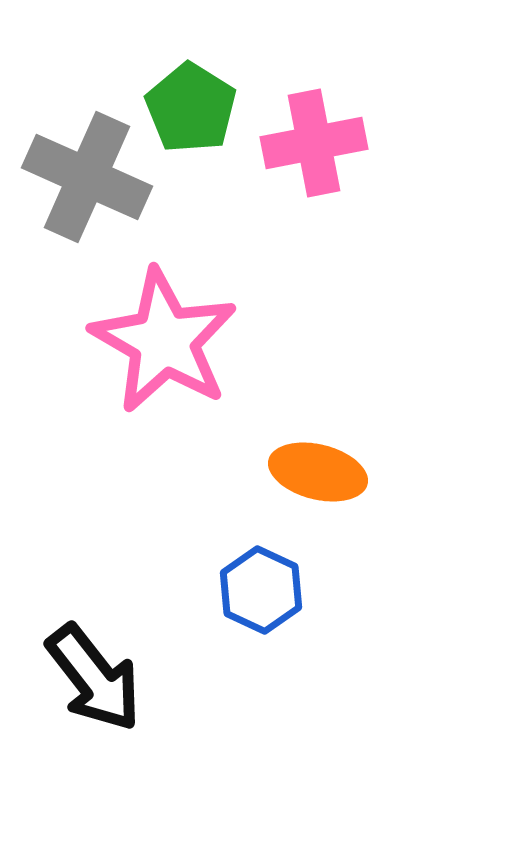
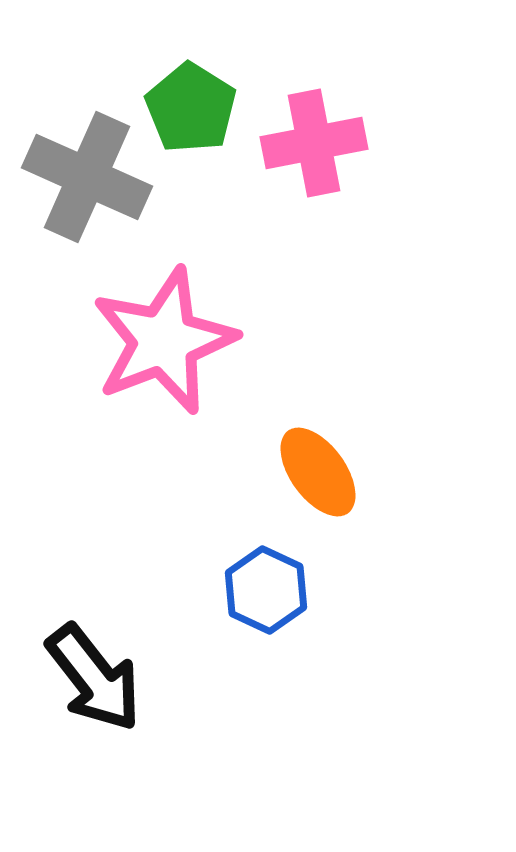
pink star: rotated 21 degrees clockwise
orange ellipse: rotated 40 degrees clockwise
blue hexagon: moved 5 px right
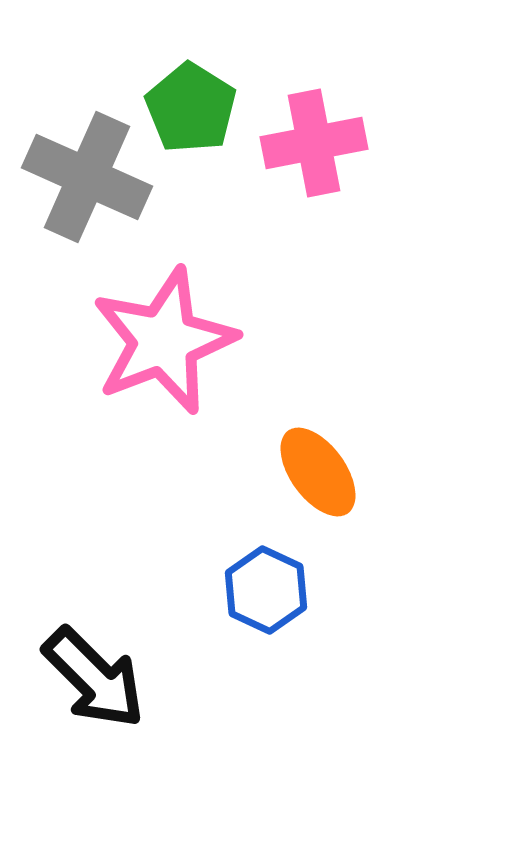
black arrow: rotated 7 degrees counterclockwise
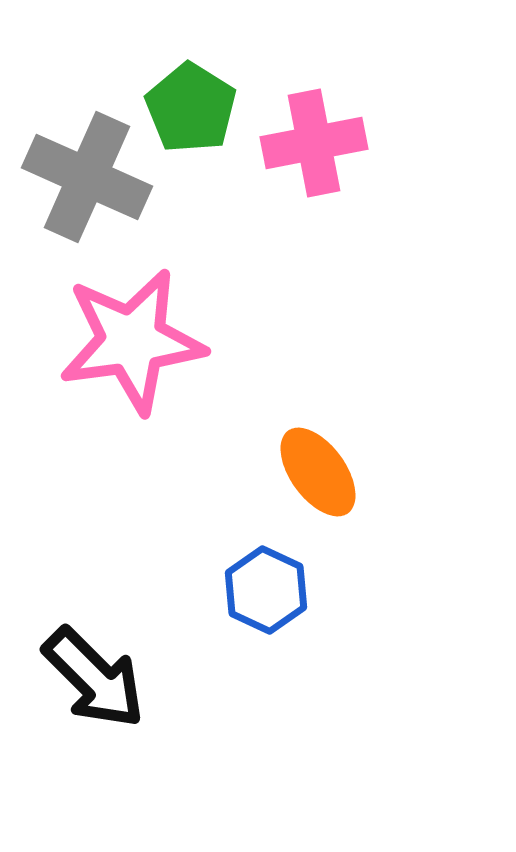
pink star: moved 32 px left; rotated 13 degrees clockwise
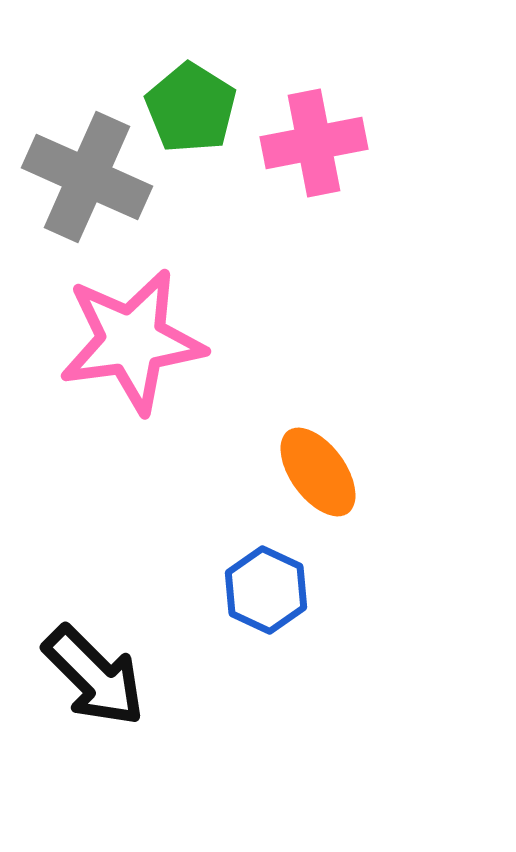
black arrow: moved 2 px up
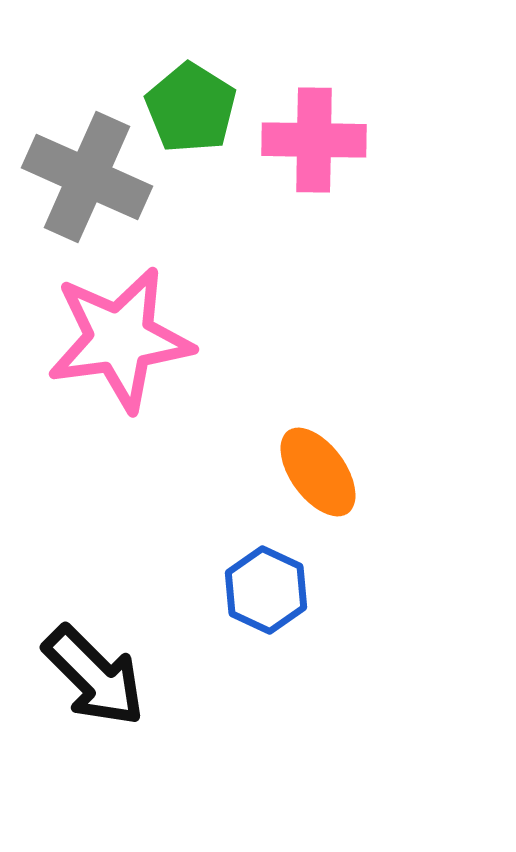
pink cross: moved 3 px up; rotated 12 degrees clockwise
pink star: moved 12 px left, 2 px up
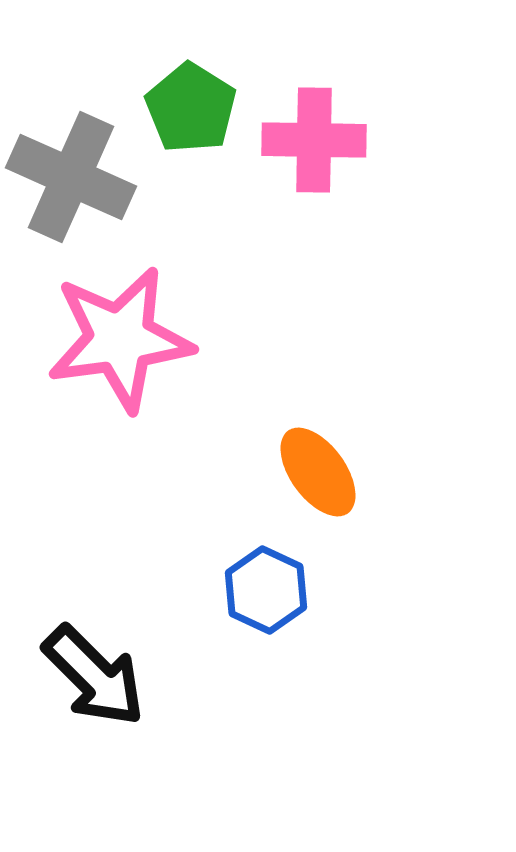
gray cross: moved 16 px left
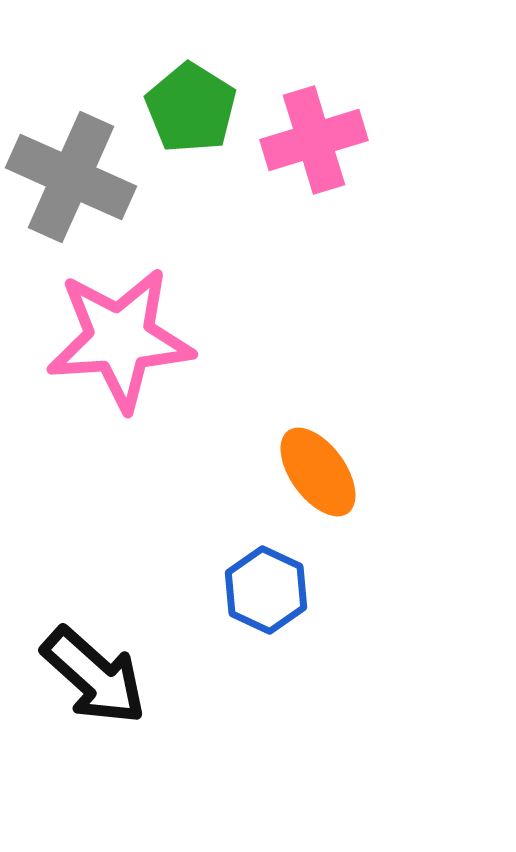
pink cross: rotated 18 degrees counterclockwise
pink star: rotated 4 degrees clockwise
black arrow: rotated 3 degrees counterclockwise
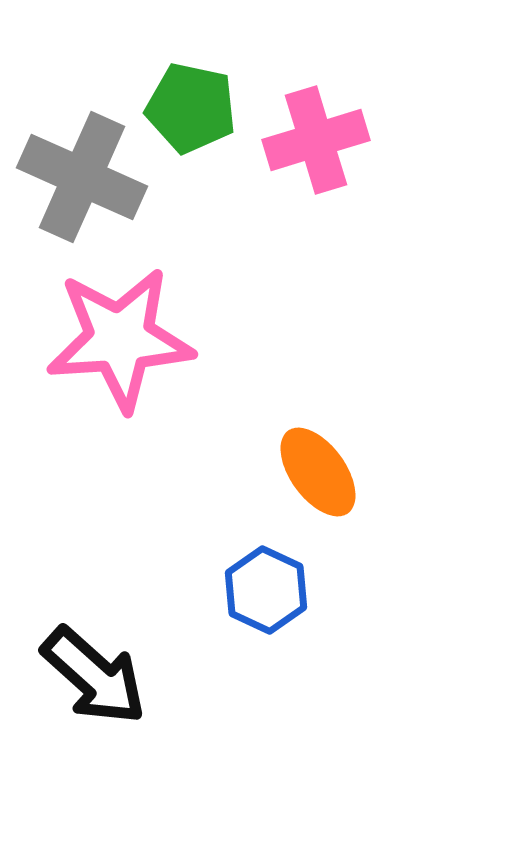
green pentagon: rotated 20 degrees counterclockwise
pink cross: moved 2 px right
gray cross: moved 11 px right
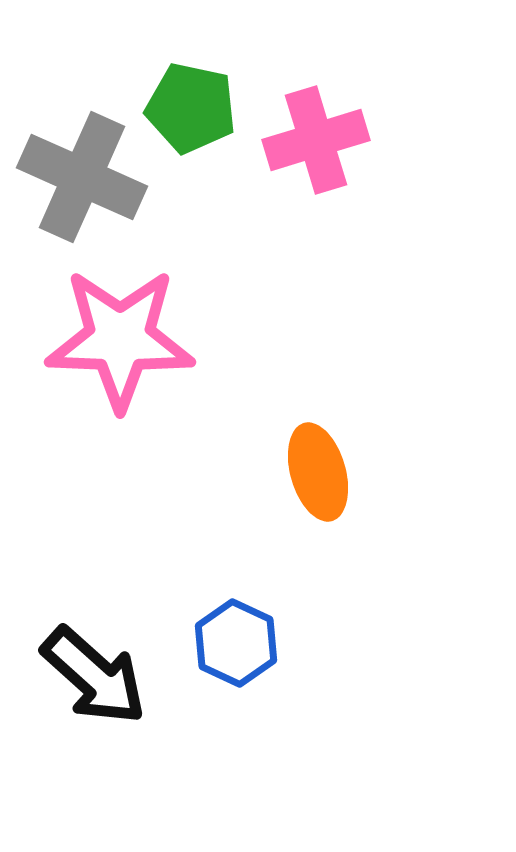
pink star: rotated 6 degrees clockwise
orange ellipse: rotated 20 degrees clockwise
blue hexagon: moved 30 px left, 53 px down
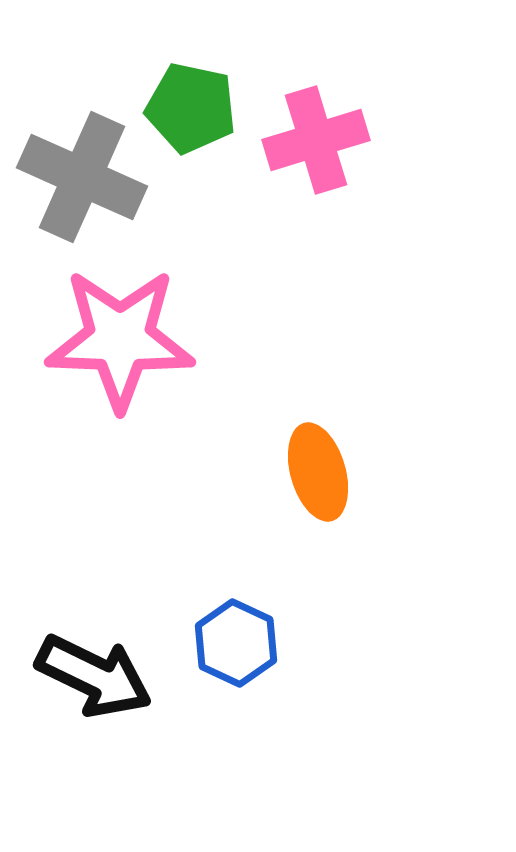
black arrow: rotated 16 degrees counterclockwise
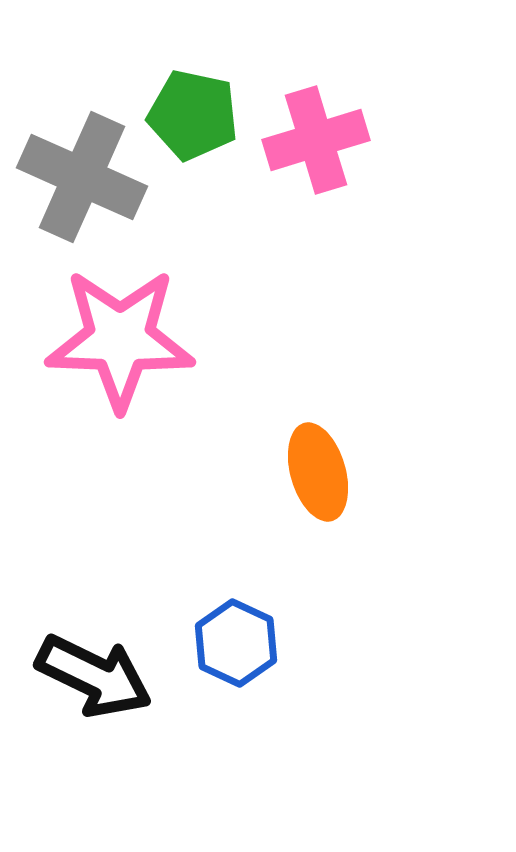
green pentagon: moved 2 px right, 7 px down
